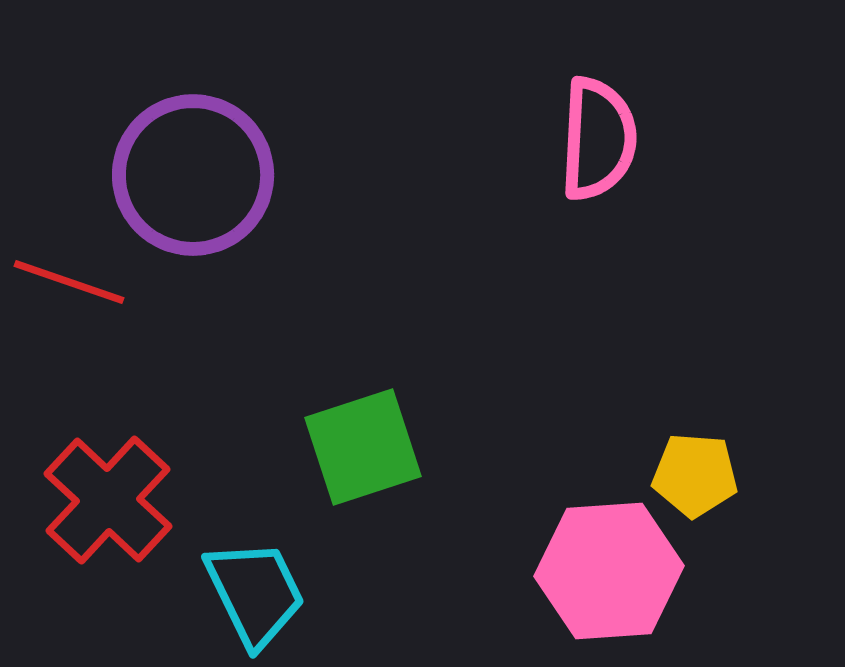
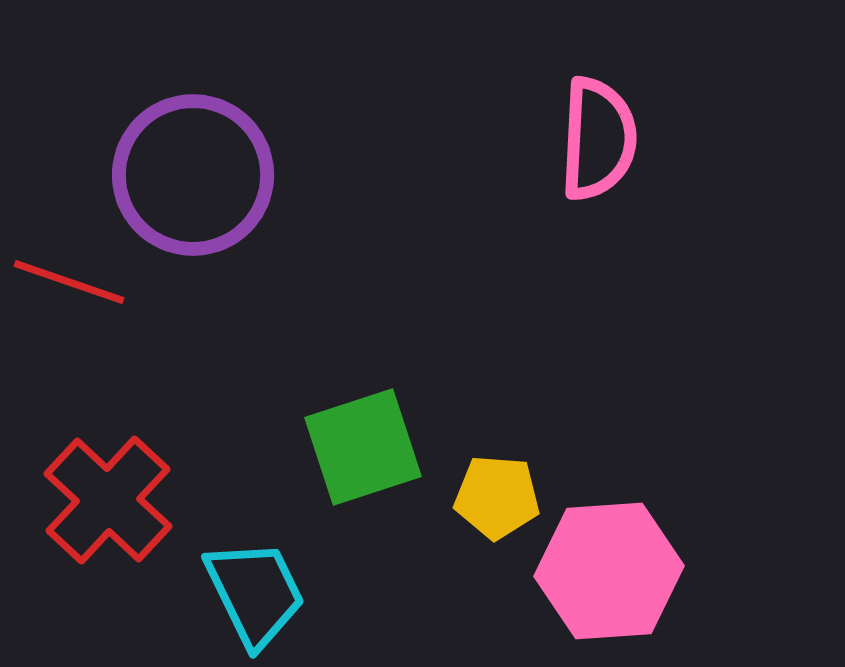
yellow pentagon: moved 198 px left, 22 px down
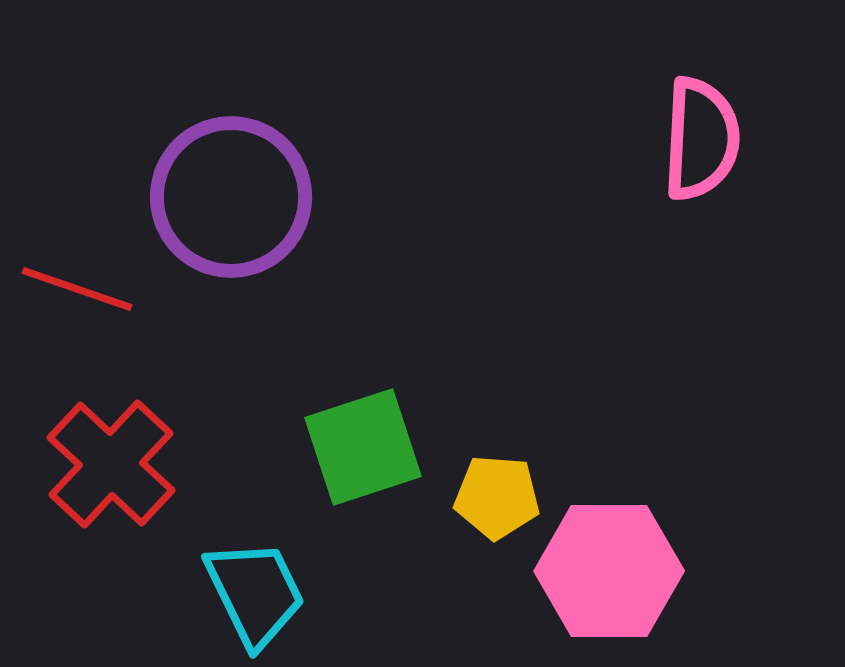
pink semicircle: moved 103 px right
purple circle: moved 38 px right, 22 px down
red line: moved 8 px right, 7 px down
red cross: moved 3 px right, 36 px up
pink hexagon: rotated 4 degrees clockwise
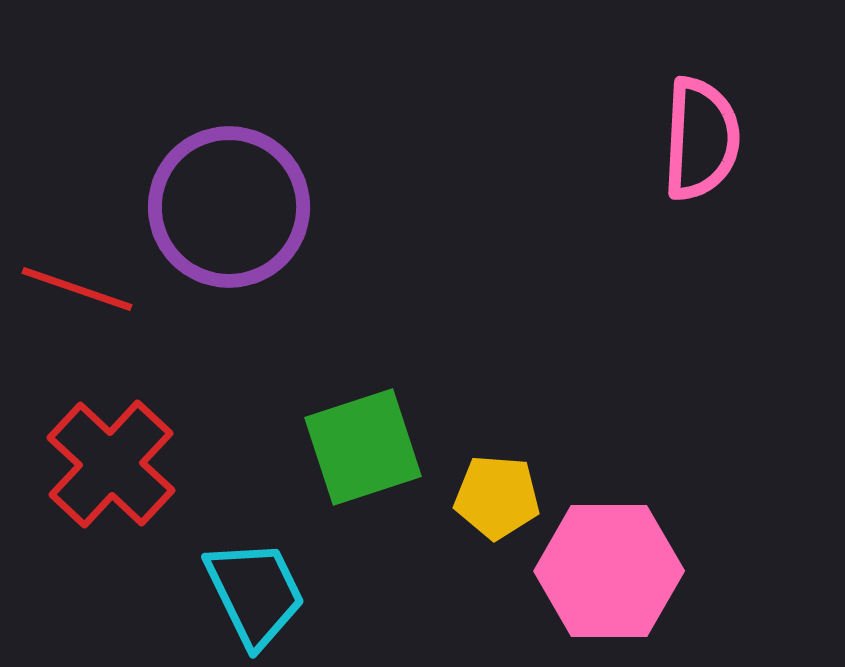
purple circle: moved 2 px left, 10 px down
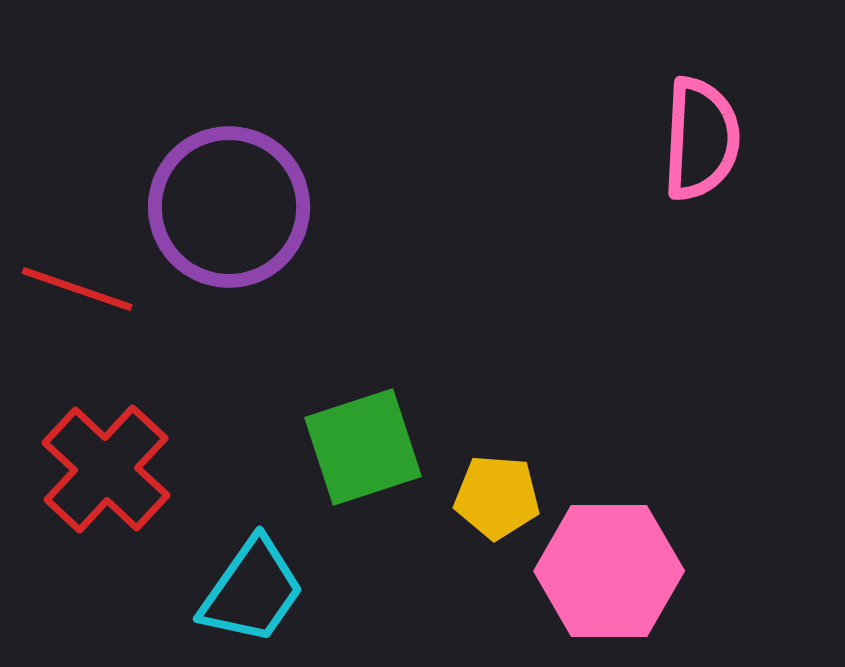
red cross: moved 5 px left, 5 px down
cyan trapezoid: moved 3 px left, 2 px up; rotated 61 degrees clockwise
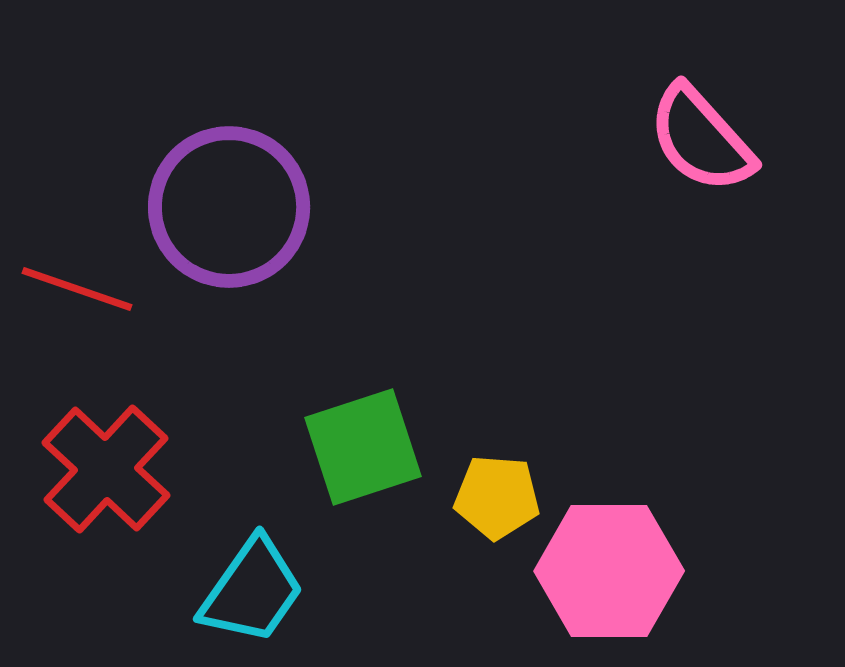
pink semicircle: rotated 135 degrees clockwise
